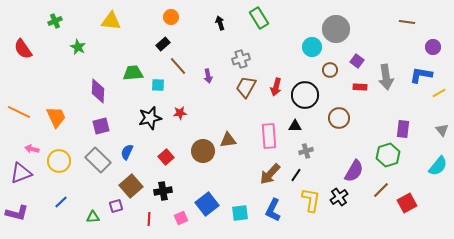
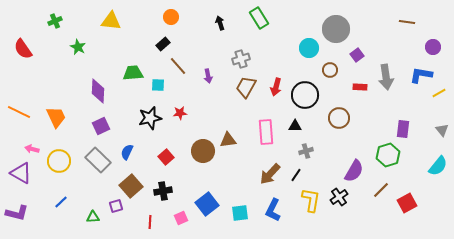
cyan circle at (312, 47): moved 3 px left, 1 px down
purple square at (357, 61): moved 6 px up; rotated 16 degrees clockwise
purple square at (101, 126): rotated 12 degrees counterclockwise
pink rectangle at (269, 136): moved 3 px left, 4 px up
purple triangle at (21, 173): rotated 50 degrees clockwise
red line at (149, 219): moved 1 px right, 3 px down
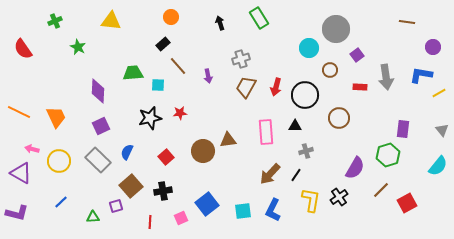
purple semicircle at (354, 171): moved 1 px right, 3 px up
cyan square at (240, 213): moved 3 px right, 2 px up
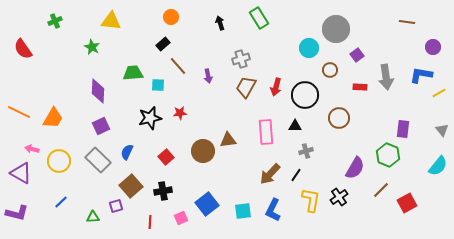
green star at (78, 47): moved 14 px right
orange trapezoid at (56, 117): moved 3 px left, 1 px down; rotated 55 degrees clockwise
green hexagon at (388, 155): rotated 20 degrees counterclockwise
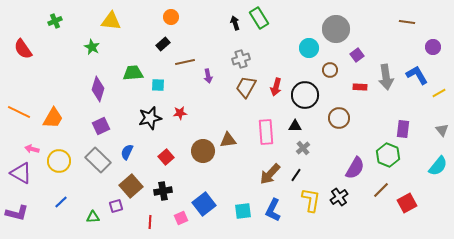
black arrow at (220, 23): moved 15 px right
brown line at (178, 66): moved 7 px right, 4 px up; rotated 60 degrees counterclockwise
blue L-shape at (421, 75): moved 4 px left; rotated 50 degrees clockwise
purple diamond at (98, 91): moved 2 px up; rotated 15 degrees clockwise
gray cross at (306, 151): moved 3 px left, 3 px up; rotated 24 degrees counterclockwise
blue square at (207, 204): moved 3 px left
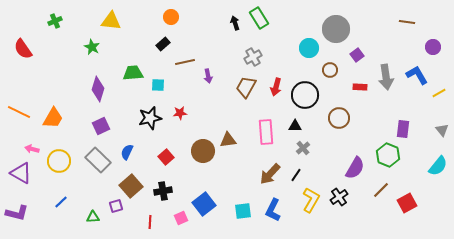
gray cross at (241, 59): moved 12 px right, 2 px up; rotated 12 degrees counterclockwise
yellow L-shape at (311, 200): rotated 20 degrees clockwise
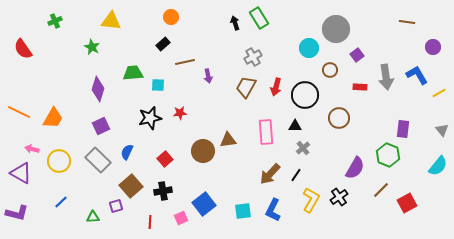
red square at (166, 157): moved 1 px left, 2 px down
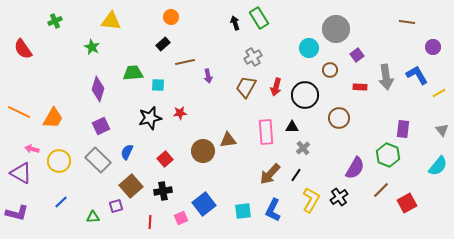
black triangle at (295, 126): moved 3 px left, 1 px down
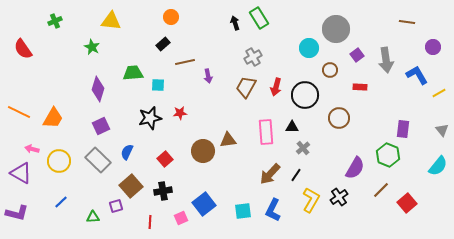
gray arrow at (386, 77): moved 17 px up
red square at (407, 203): rotated 12 degrees counterclockwise
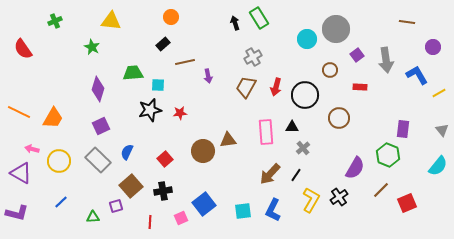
cyan circle at (309, 48): moved 2 px left, 9 px up
black star at (150, 118): moved 8 px up
red square at (407, 203): rotated 18 degrees clockwise
